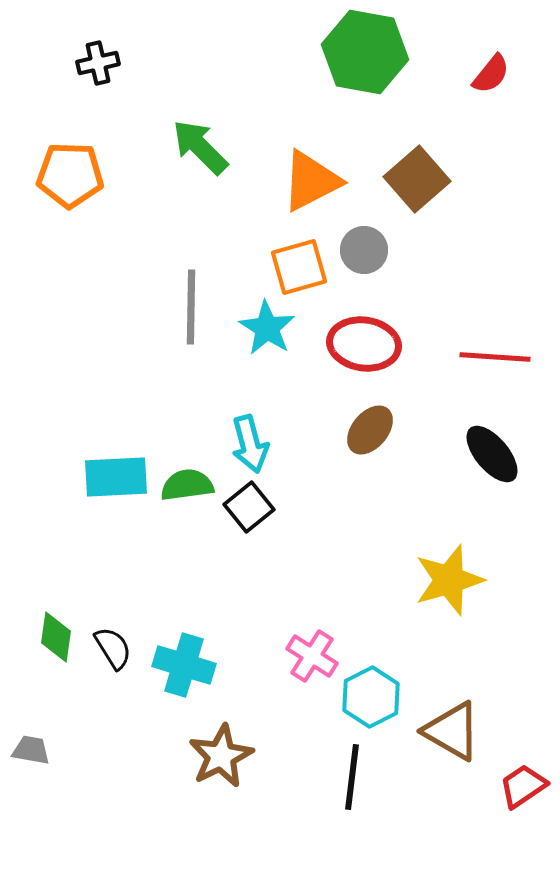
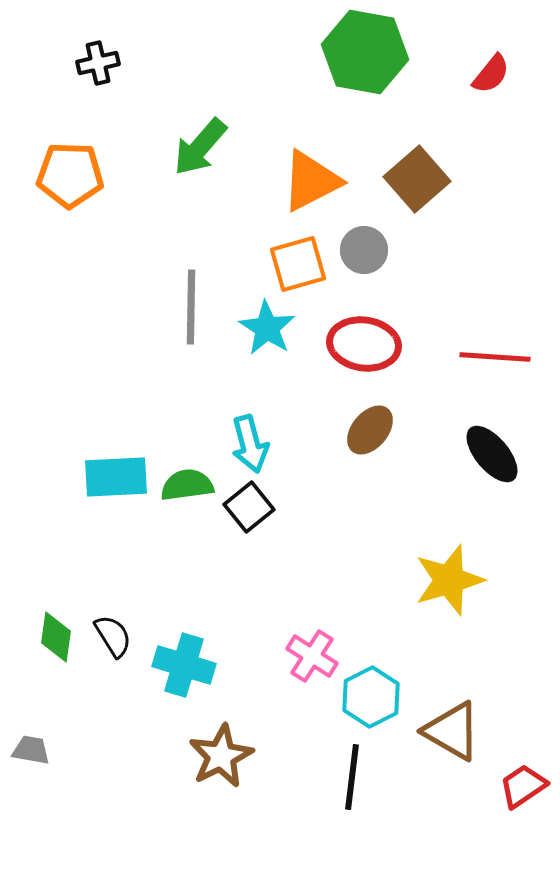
green arrow: rotated 94 degrees counterclockwise
orange square: moved 1 px left, 3 px up
black semicircle: moved 12 px up
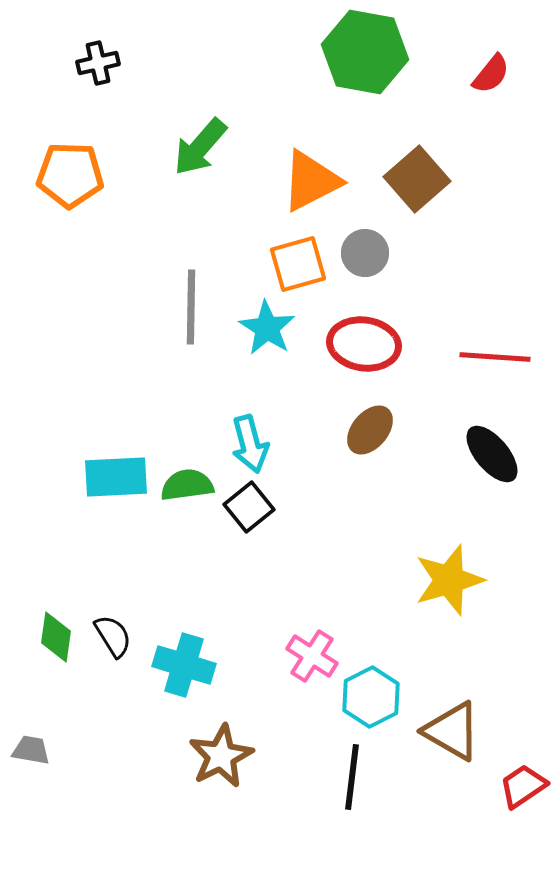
gray circle: moved 1 px right, 3 px down
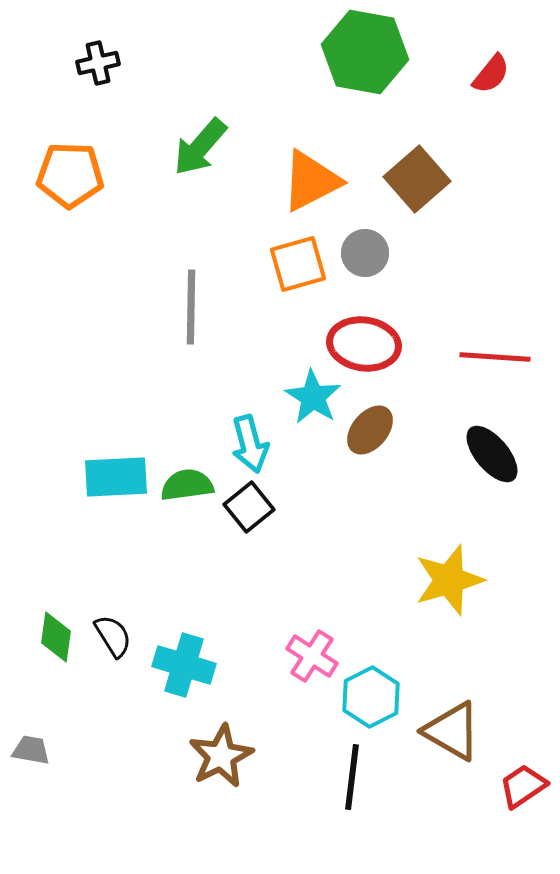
cyan star: moved 46 px right, 69 px down
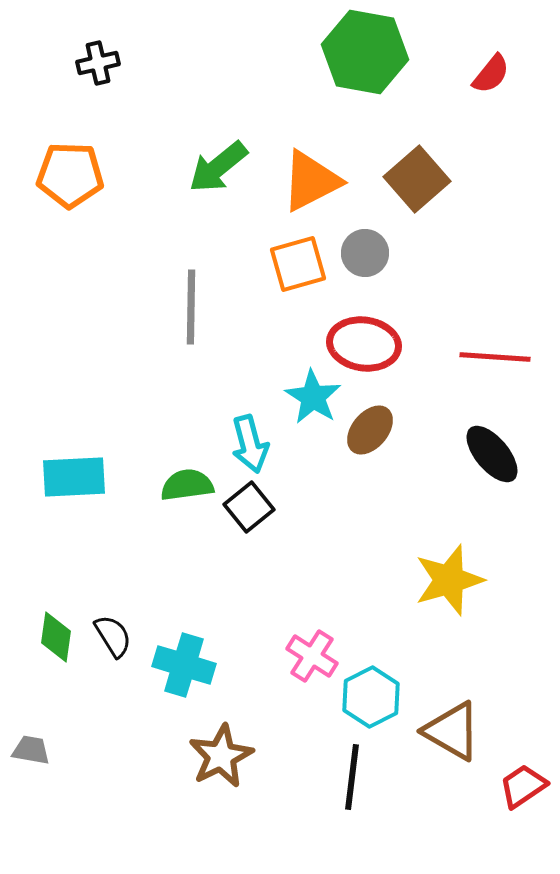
green arrow: moved 18 px right, 20 px down; rotated 10 degrees clockwise
cyan rectangle: moved 42 px left
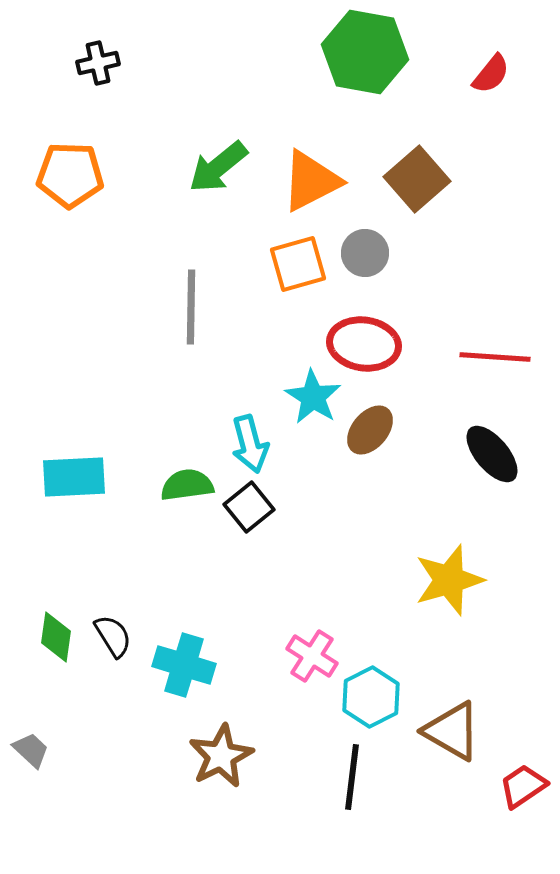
gray trapezoid: rotated 33 degrees clockwise
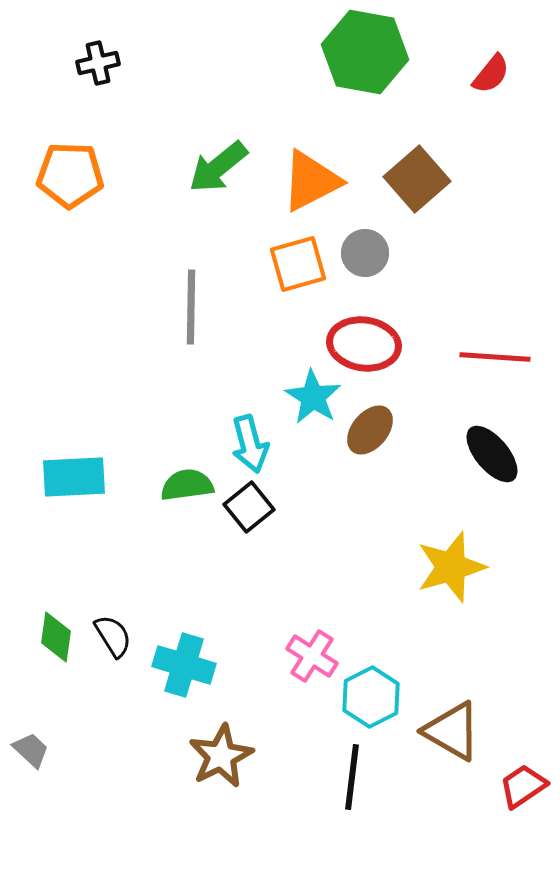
yellow star: moved 2 px right, 13 px up
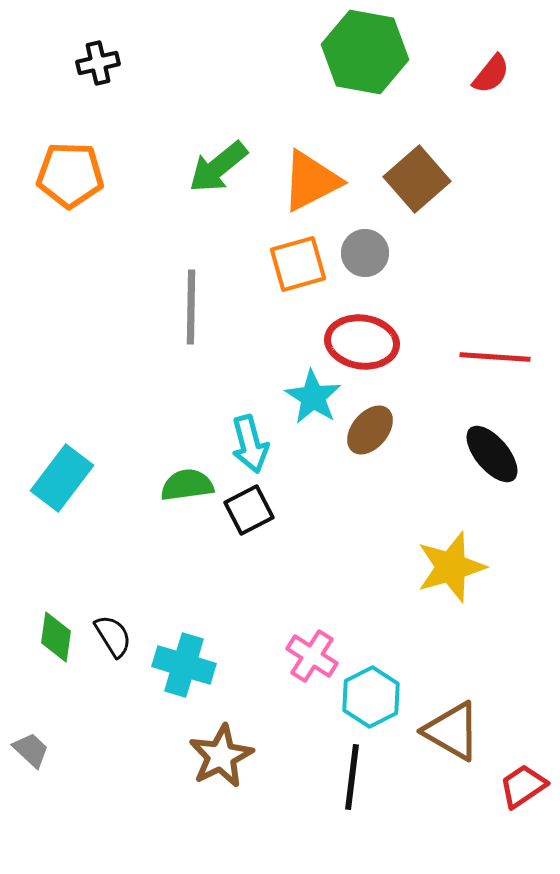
red ellipse: moved 2 px left, 2 px up
cyan rectangle: moved 12 px left, 1 px down; rotated 50 degrees counterclockwise
black square: moved 3 px down; rotated 12 degrees clockwise
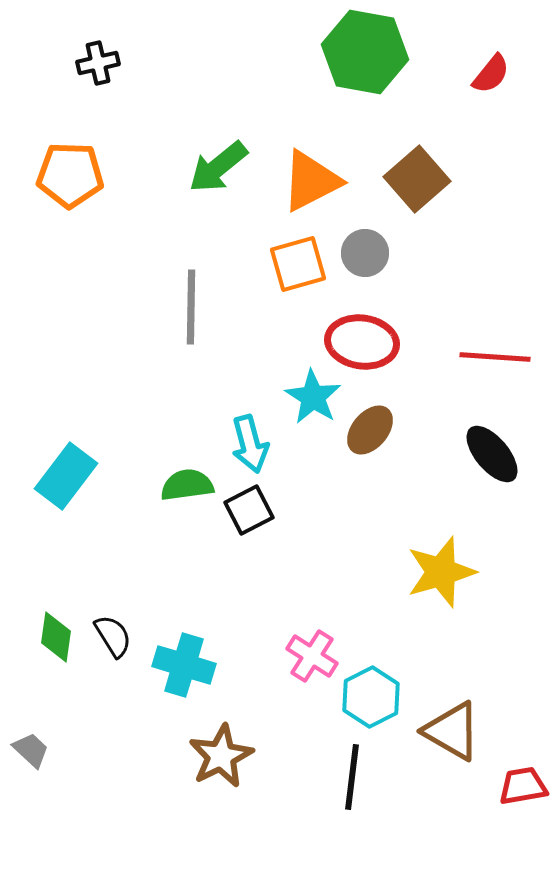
cyan rectangle: moved 4 px right, 2 px up
yellow star: moved 10 px left, 5 px down
red trapezoid: rotated 24 degrees clockwise
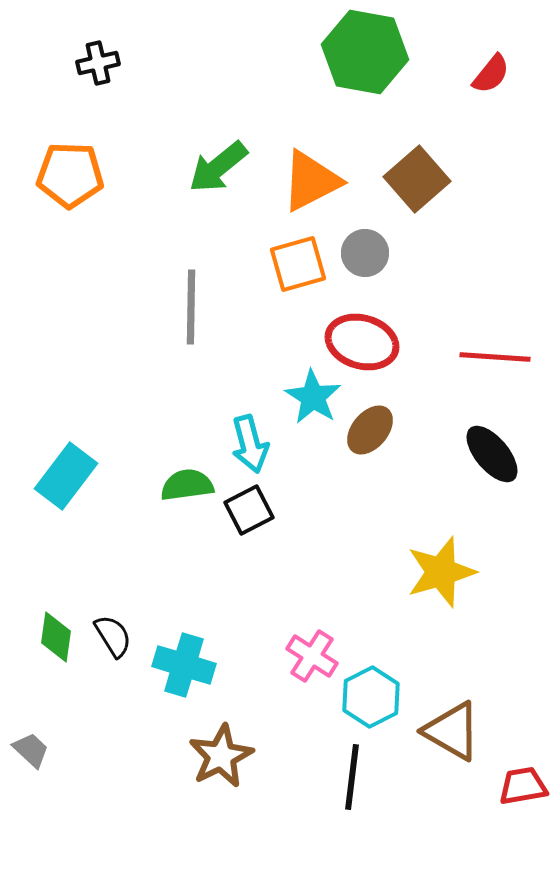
red ellipse: rotated 8 degrees clockwise
